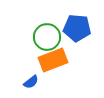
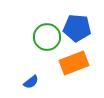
orange rectangle: moved 21 px right, 3 px down
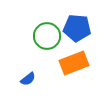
green circle: moved 1 px up
blue semicircle: moved 3 px left, 3 px up
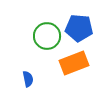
blue pentagon: moved 2 px right
blue semicircle: rotated 63 degrees counterclockwise
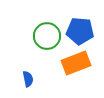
blue pentagon: moved 1 px right, 3 px down
orange rectangle: moved 2 px right
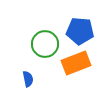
green circle: moved 2 px left, 8 px down
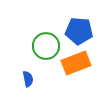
blue pentagon: moved 1 px left
green circle: moved 1 px right, 2 px down
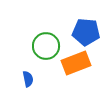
blue pentagon: moved 7 px right, 1 px down
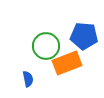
blue pentagon: moved 2 px left, 4 px down
orange rectangle: moved 9 px left
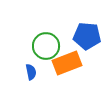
blue pentagon: moved 3 px right
blue semicircle: moved 3 px right, 7 px up
